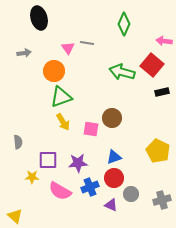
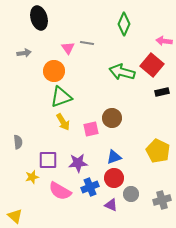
pink square: rotated 21 degrees counterclockwise
yellow star: rotated 16 degrees counterclockwise
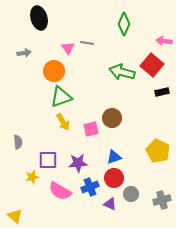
purple triangle: moved 1 px left, 1 px up
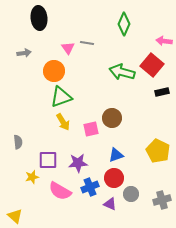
black ellipse: rotated 10 degrees clockwise
blue triangle: moved 2 px right, 2 px up
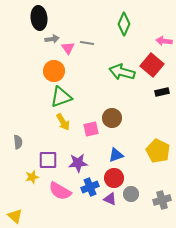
gray arrow: moved 28 px right, 14 px up
purple triangle: moved 5 px up
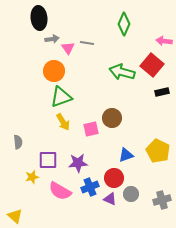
blue triangle: moved 10 px right
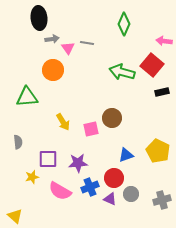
orange circle: moved 1 px left, 1 px up
green triangle: moved 34 px left; rotated 15 degrees clockwise
purple square: moved 1 px up
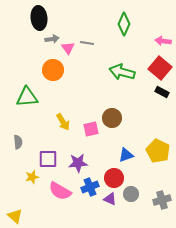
pink arrow: moved 1 px left
red square: moved 8 px right, 3 px down
black rectangle: rotated 40 degrees clockwise
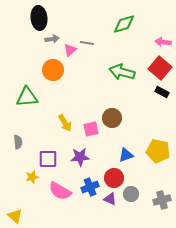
green diamond: rotated 50 degrees clockwise
pink arrow: moved 1 px down
pink triangle: moved 2 px right, 2 px down; rotated 24 degrees clockwise
yellow arrow: moved 2 px right, 1 px down
yellow pentagon: rotated 15 degrees counterclockwise
purple star: moved 2 px right, 6 px up
